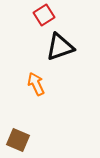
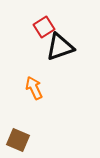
red square: moved 12 px down
orange arrow: moved 2 px left, 4 px down
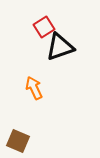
brown square: moved 1 px down
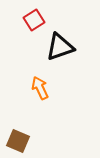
red square: moved 10 px left, 7 px up
orange arrow: moved 6 px right
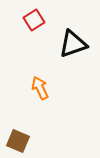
black triangle: moved 13 px right, 3 px up
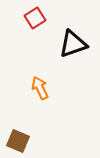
red square: moved 1 px right, 2 px up
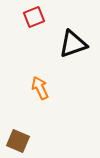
red square: moved 1 px left, 1 px up; rotated 10 degrees clockwise
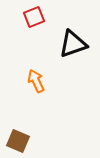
orange arrow: moved 4 px left, 7 px up
